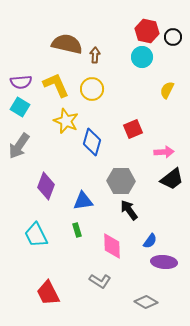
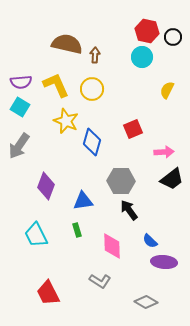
blue semicircle: rotated 98 degrees clockwise
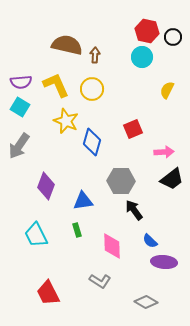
brown semicircle: moved 1 px down
black arrow: moved 5 px right
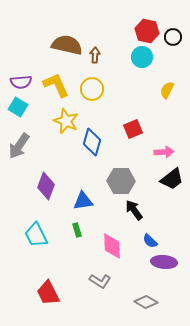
cyan square: moved 2 px left
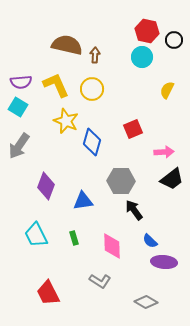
black circle: moved 1 px right, 3 px down
green rectangle: moved 3 px left, 8 px down
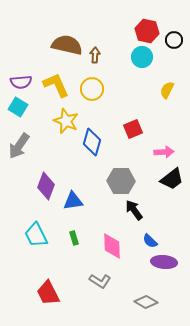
blue triangle: moved 10 px left
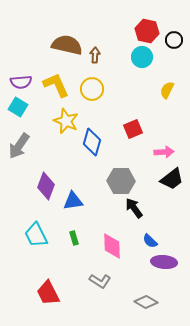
black arrow: moved 2 px up
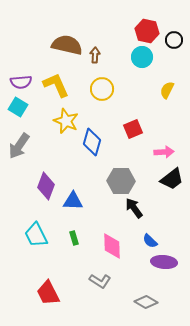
yellow circle: moved 10 px right
blue triangle: rotated 10 degrees clockwise
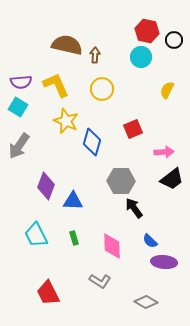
cyan circle: moved 1 px left
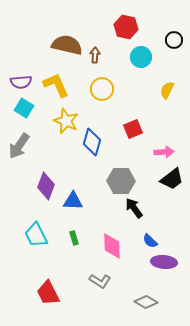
red hexagon: moved 21 px left, 4 px up
cyan square: moved 6 px right, 1 px down
